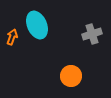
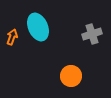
cyan ellipse: moved 1 px right, 2 px down
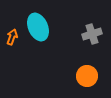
orange circle: moved 16 px right
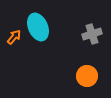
orange arrow: moved 2 px right; rotated 21 degrees clockwise
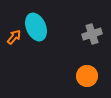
cyan ellipse: moved 2 px left
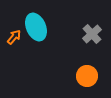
gray cross: rotated 24 degrees counterclockwise
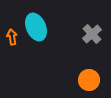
orange arrow: moved 2 px left; rotated 49 degrees counterclockwise
orange circle: moved 2 px right, 4 px down
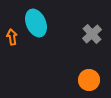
cyan ellipse: moved 4 px up
